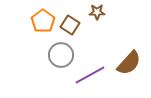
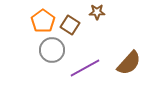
gray circle: moved 9 px left, 5 px up
purple line: moved 5 px left, 7 px up
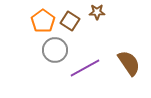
brown square: moved 4 px up
gray circle: moved 3 px right
brown semicircle: rotated 76 degrees counterclockwise
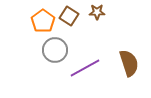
brown square: moved 1 px left, 5 px up
brown semicircle: rotated 16 degrees clockwise
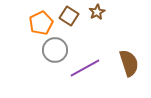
brown star: rotated 28 degrees counterclockwise
orange pentagon: moved 2 px left, 2 px down; rotated 10 degrees clockwise
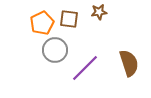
brown star: moved 2 px right; rotated 21 degrees clockwise
brown square: moved 3 px down; rotated 24 degrees counterclockwise
orange pentagon: moved 1 px right
purple line: rotated 16 degrees counterclockwise
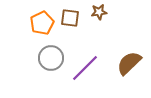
brown square: moved 1 px right, 1 px up
gray circle: moved 4 px left, 8 px down
brown semicircle: rotated 116 degrees counterclockwise
